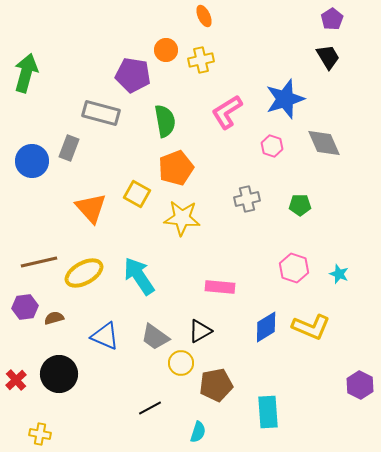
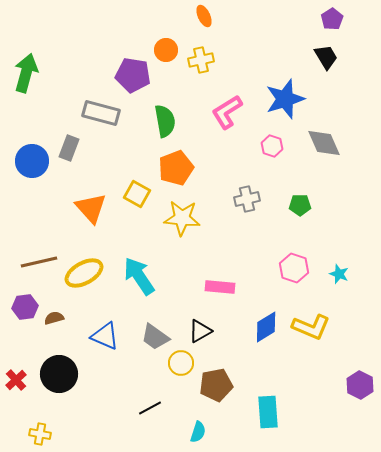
black trapezoid at (328, 57): moved 2 px left
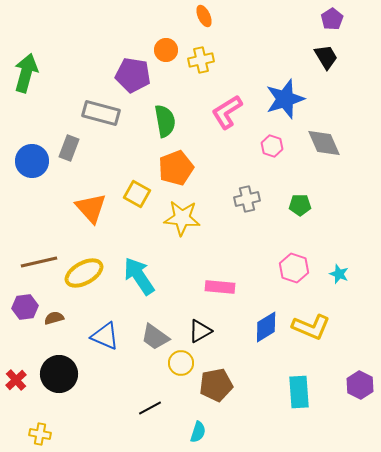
cyan rectangle at (268, 412): moved 31 px right, 20 px up
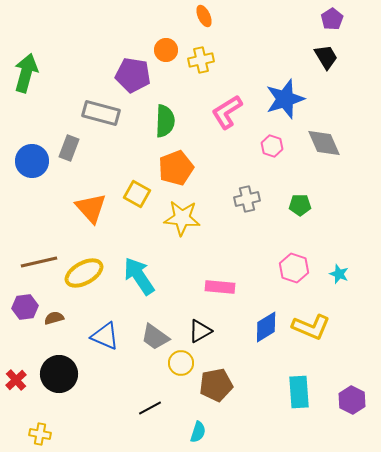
green semicircle at (165, 121): rotated 12 degrees clockwise
purple hexagon at (360, 385): moved 8 px left, 15 px down
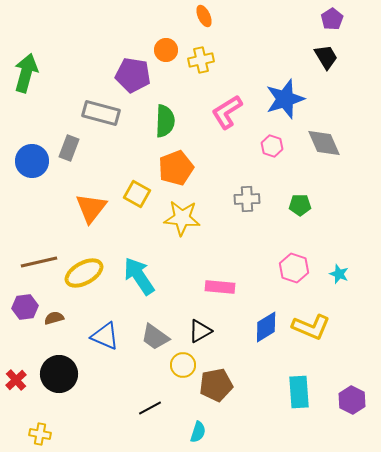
gray cross at (247, 199): rotated 10 degrees clockwise
orange triangle at (91, 208): rotated 20 degrees clockwise
yellow circle at (181, 363): moved 2 px right, 2 px down
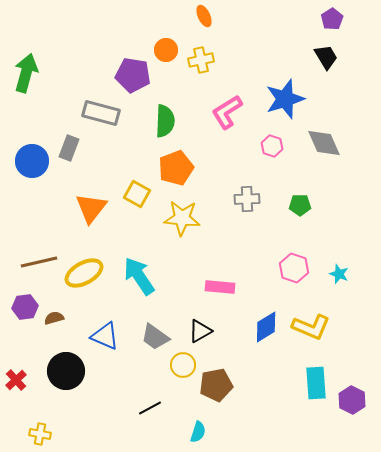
black circle at (59, 374): moved 7 px right, 3 px up
cyan rectangle at (299, 392): moved 17 px right, 9 px up
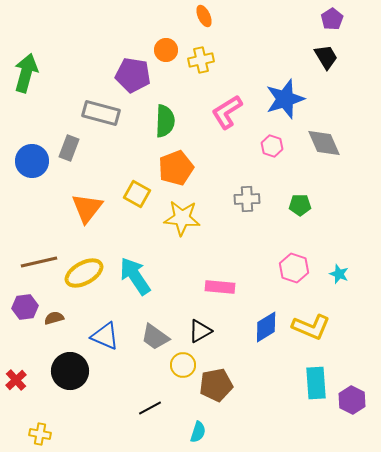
orange triangle at (91, 208): moved 4 px left
cyan arrow at (139, 276): moved 4 px left
black circle at (66, 371): moved 4 px right
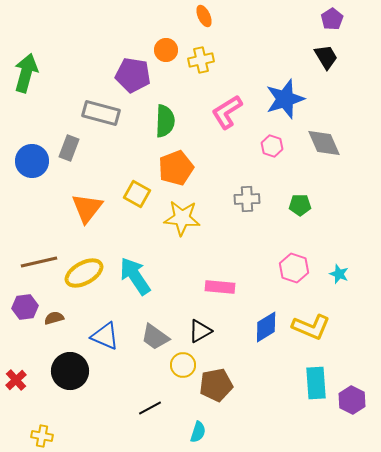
yellow cross at (40, 434): moved 2 px right, 2 px down
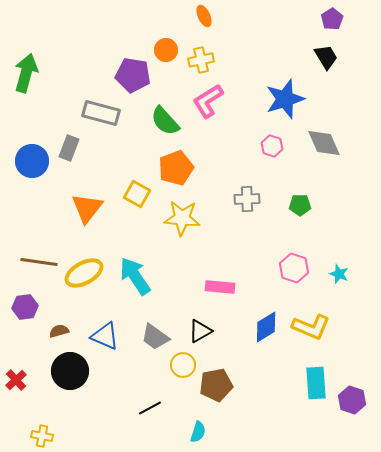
pink L-shape at (227, 112): moved 19 px left, 11 px up
green semicircle at (165, 121): rotated 136 degrees clockwise
brown line at (39, 262): rotated 21 degrees clockwise
brown semicircle at (54, 318): moved 5 px right, 13 px down
purple hexagon at (352, 400): rotated 8 degrees counterclockwise
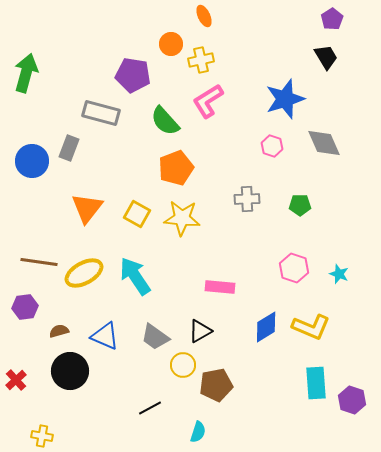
orange circle at (166, 50): moved 5 px right, 6 px up
yellow square at (137, 194): moved 20 px down
